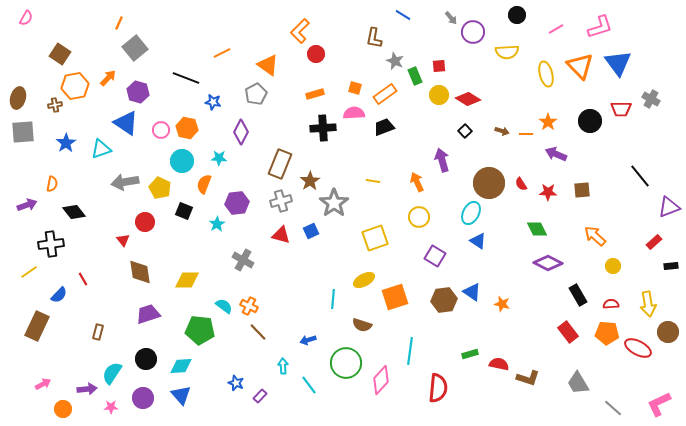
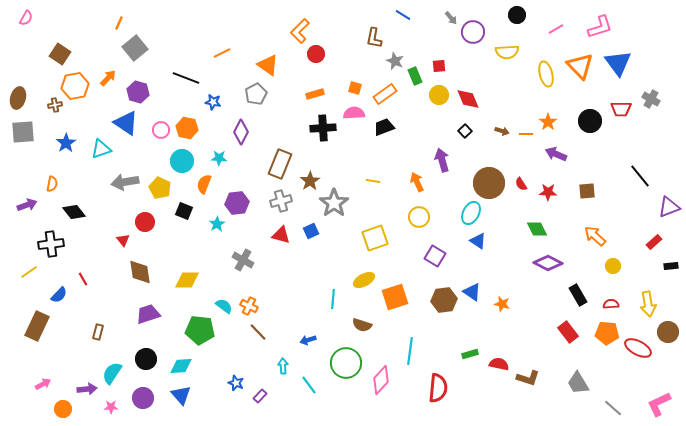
red diamond at (468, 99): rotated 35 degrees clockwise
brown square at (582, 190): moved 5 px right, 1 px down
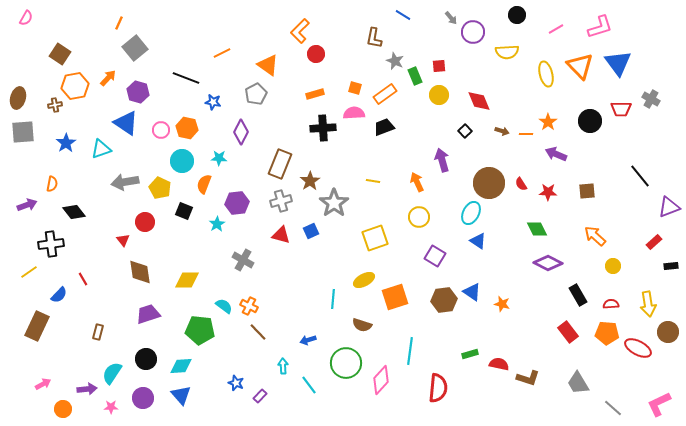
red diamond at (468, 99): moved 11 px right, 2 px down
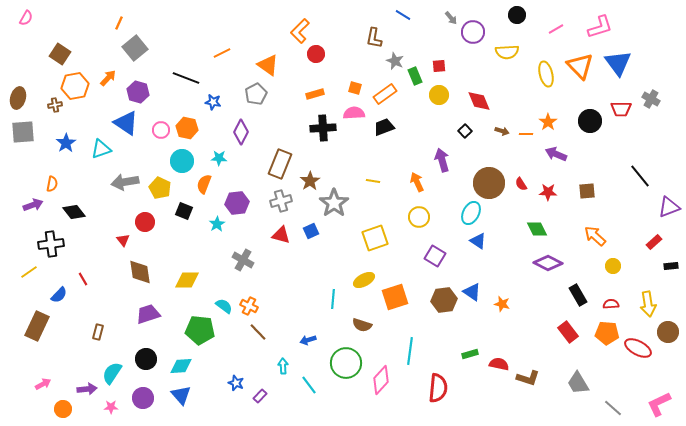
purple arrow at (27, 205): moved 6 px right
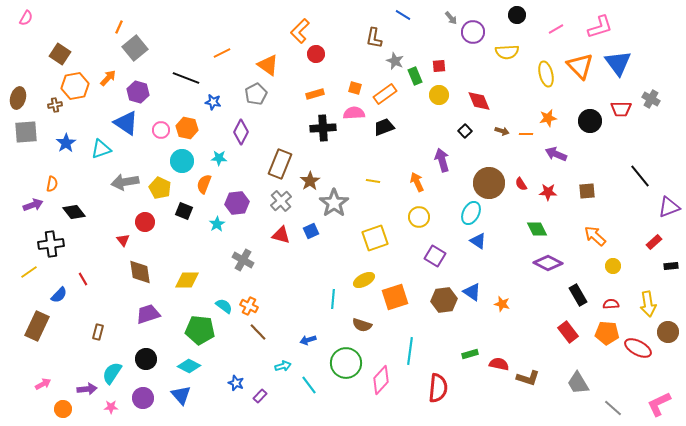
orange line at (119, 23): moved 4 px down
orange star at (548, 122): moved 4 px up; rotated 24 degrees clockwise
gray square at (23, 132): moved 3 px right
gray cross at (281, 201): rotated 25 degrees counterclockwise
cyan diamond at (181, 366): moved 8 px right; rotated 30 degrees clockwise
cyan arrow at (283, 366): rotated 77 degrees clockwise
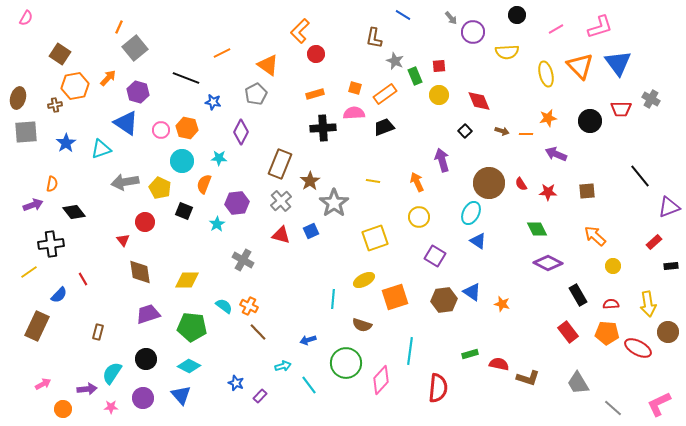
green pentagon at (200, 330): moved 8 px left, 3 px up
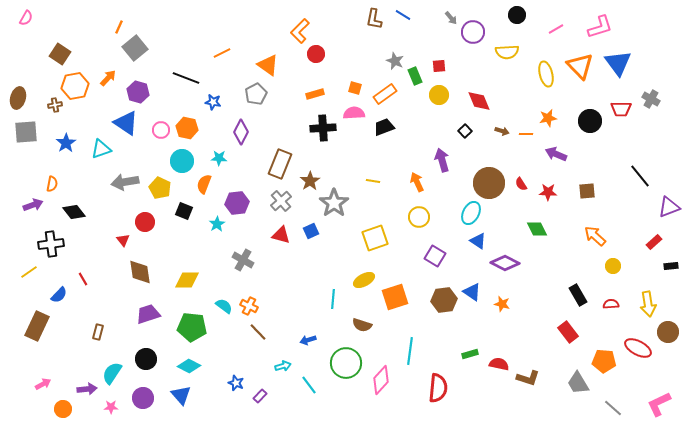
brown L-shape at (374, 38): moved 19 px up
purple diamond at (548, 263): moved 43 px left
orange pentagon at (607, 333): moved 3 px left, 28 px down
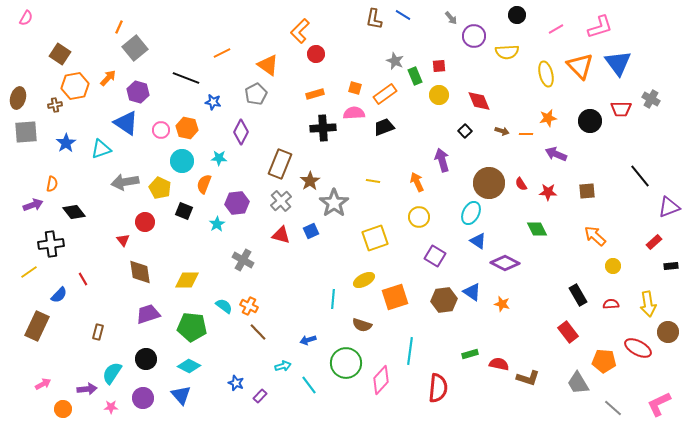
purple circle at (473, 32): moved 1 px right, 4 px down
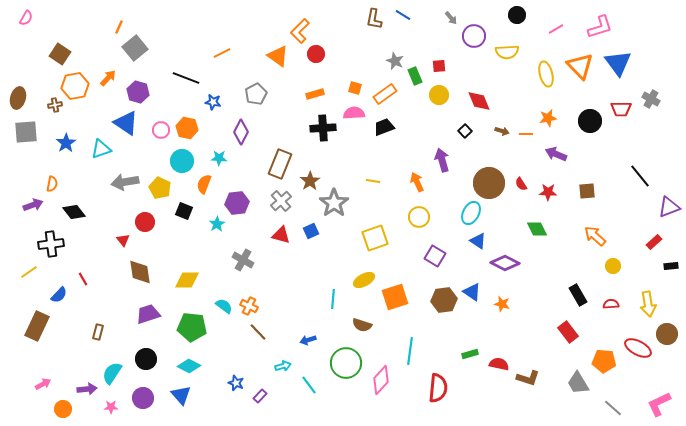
orange triangle at (268, 65): moved 10 px right, 9 px up
brown circle at (668, 332): moved 1 px left, 2 px down
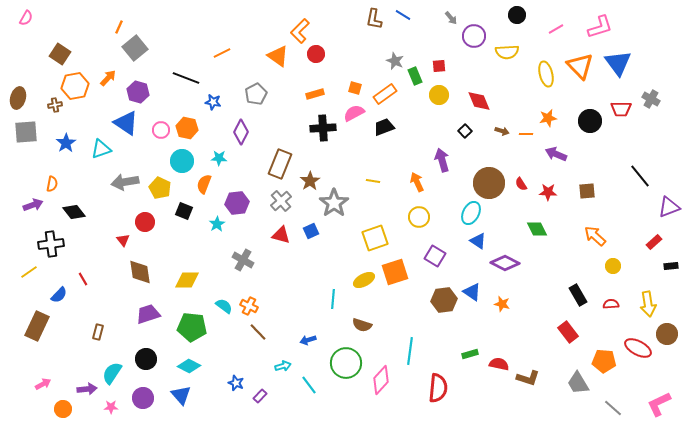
pink semicircle at (354, 113): rotated 25 degrees counterclockwise
orange square at (395, 297): moved 25 px up
